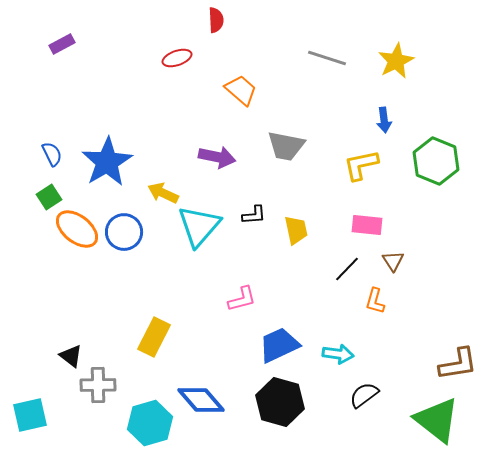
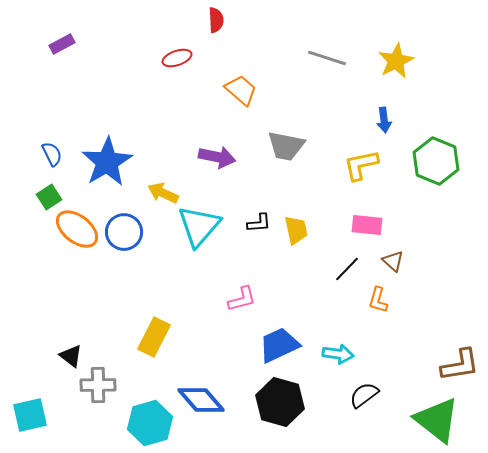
black L-shape: moved 5 px right, 8 px down
brown triangle: rotated 15 degrees counterclockwise
orange L-shape: moved 3 px right, 1 px up
brown L-shape: moved 2 px right, 1 px down
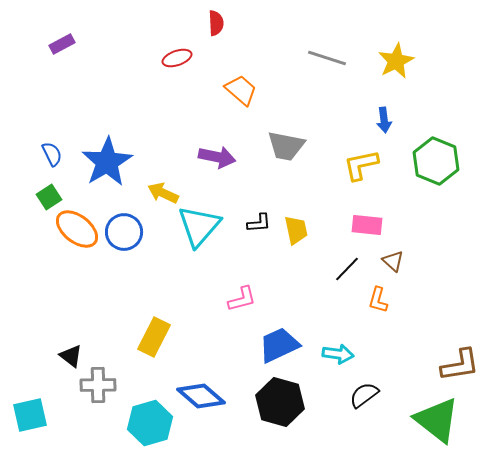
red semicircle: moved 3 px down
blue diamond: moved 4 px up; rotated 9 degrees counterclockwise
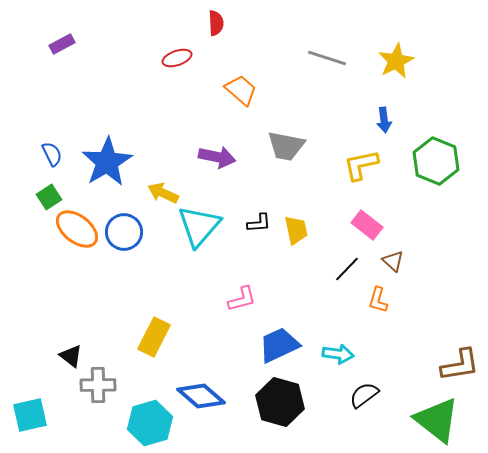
pink rectangle: rotated 32 degrees clockwise
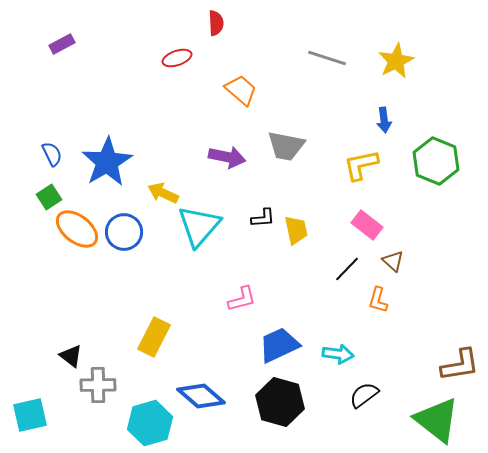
purple arrow: moved 10 px right
black L-shape: moved 4 px right, 5 px up
